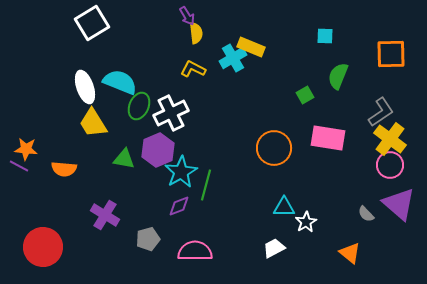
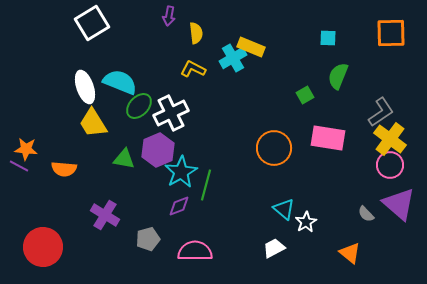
purple arrow: moved 18 px left; rotated 42 degrees clockwise
cyan square: moved 3 px right, 2 px down
orange square: moved 21 px up
green ellipse: rotated 20 degrees clockwise
cyan triangle: moved 2 px down; rotated 40 degrees clockwise
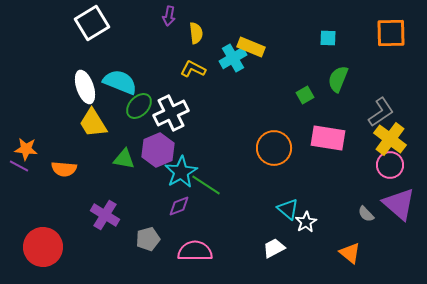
green semicircle: moved 3 px down
green line: rotated 72 degrees counterclockwise
cyan triangle: moved 4 px right
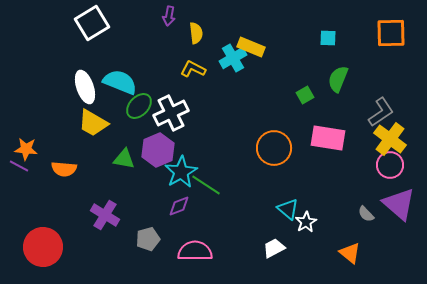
yellow trapezoid: rotated 28 degrees counterclockwise
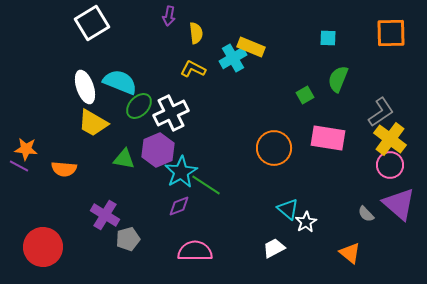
gray pentagon: moved 20 px left
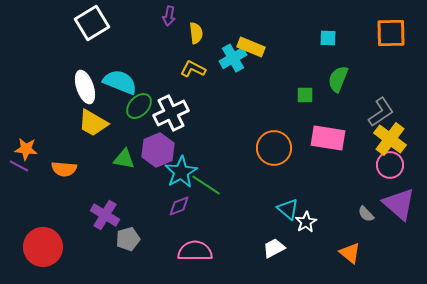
green square: rotated 30 degrees clockwise
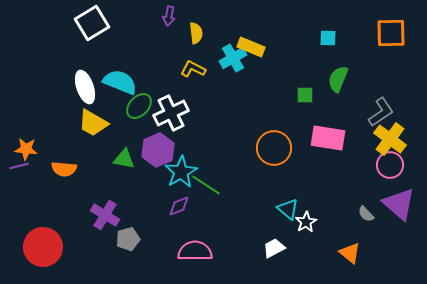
purple line: rotated 42 degrees counterclockwise
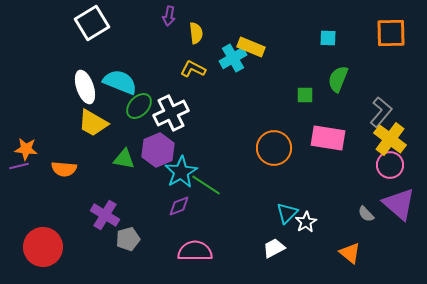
gray L-shape: rotated 16 degrees counterclockwise
cyan triangle: moved 1 px left, 4 px down; rotated 35 degrees clockwise
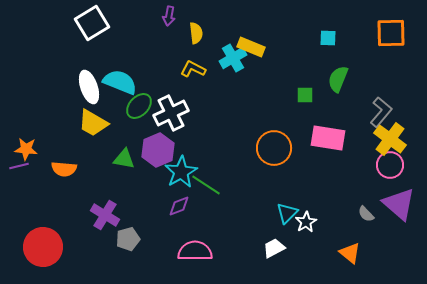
white ellipse: moved 4 px right
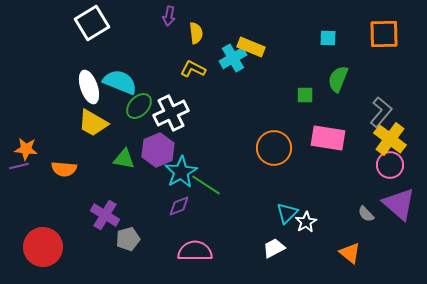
orange square: moved 7 px left, 1 px down
